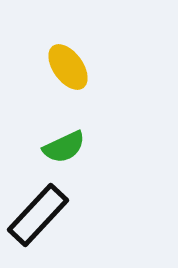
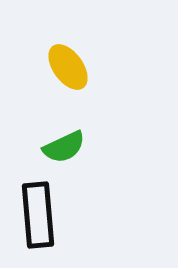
black rectangle: rotated 48 degrees counterclockwise
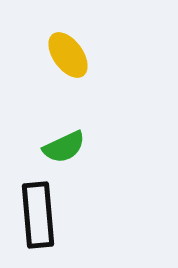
yellow ellipse: moved 12 px up
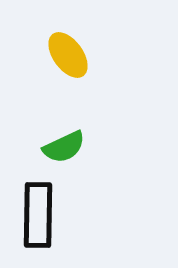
black rectangle: rotated 6 degrees clockwise
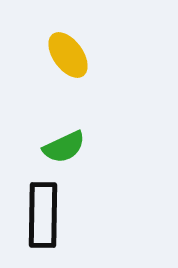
black rectangle: moved 5 px right
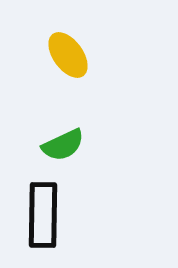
green semicircle: moved 1 px left, 2 px up
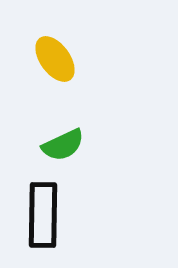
yellow ellipse: moved 13 px left, 4 px down
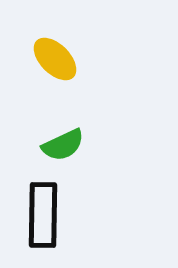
yellow ellipse: rotated 9 degrees counterclockwise
